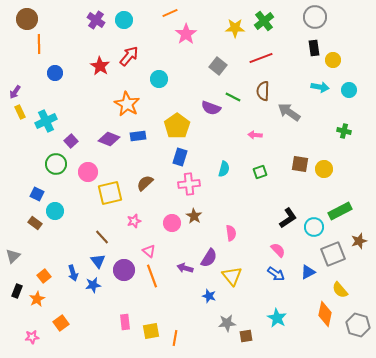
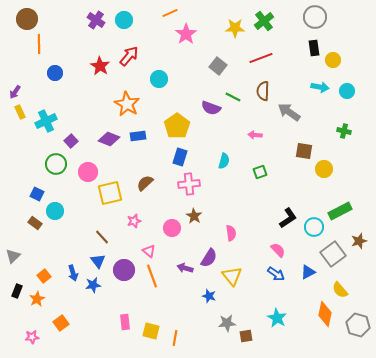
cyan circle at (349, 90): moved 2 px left, 1 px down
brown square at (300, 164): moved 4 px right, 13 px up
cyan semicircle at (224, 169): moved 8 px up
pink circle at (172, 223): moved 5 px down
gray square at (333, 254): rotated 15 degrees counterclockwise
yellow square at (151, 331): rotated 24 degrees clockwise
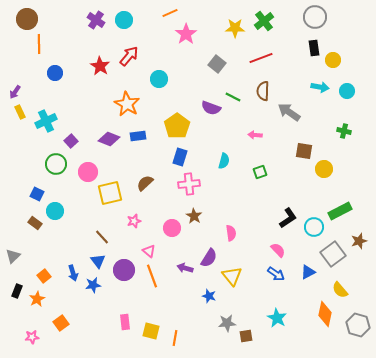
gray square at (218, 66): moved 1 px left, 2 px up
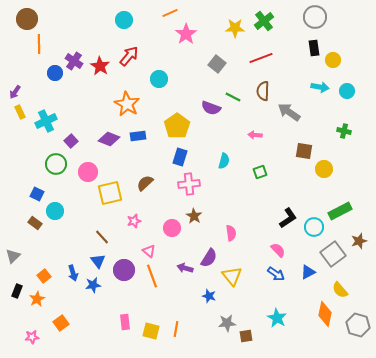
purple cross at (96, 20): moved 22 px left, 41 px down
orange line at (175, 338): moved 1 px right, 9 px up
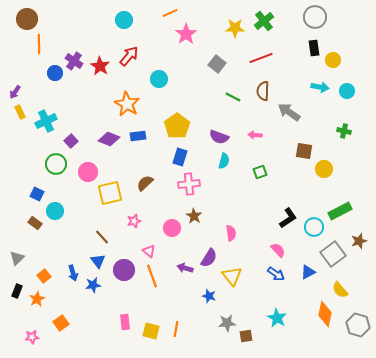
purple semicircle at (211, 108): moved 8 px right, 29 px down
gray triangle at (13, 256): moved 4 px right, 2 px down
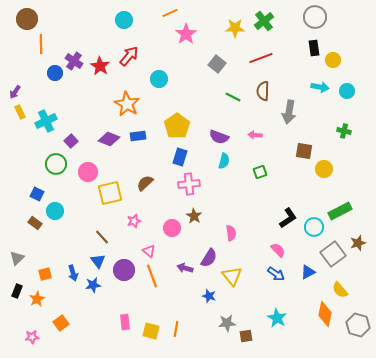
orange line at (39, 44): moved 2 px right
gray arrow at (289, 112): rotated 115 degrees counterclockwise
brown star at (359, 241): moved 1 px left, 2 px down
orange square at (44, 276): moved 1 px right, 2 px up; rotated 24 degrees clockwise
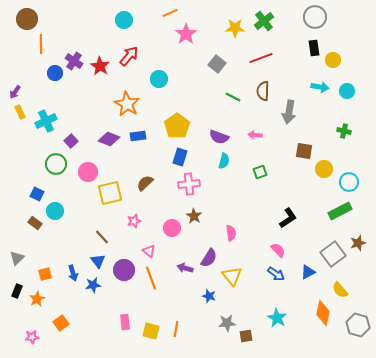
cyan circle at (314, 227): moved 35 px right, 45 px up
orange line at (152, 276): moved 1 px left, 2 px down
orange diamond at (325, 314): moved 2 px left, 1 px up
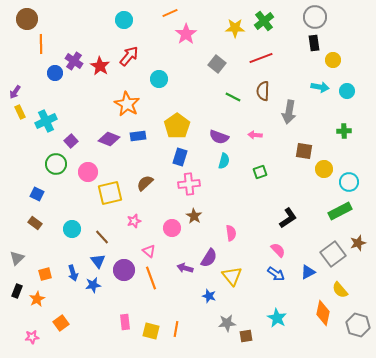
black rectangle at (314, 48): moved 5 px up
green cross at (344, 131): rotated 16 degrees counterclockwise
cyan circle at (55, 211): moved 17 px right, 18 px down
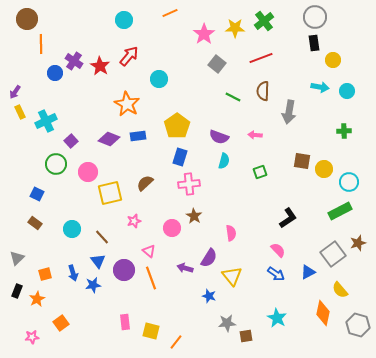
pink star at (186, 34): moved 18 px right
brown square at (304, 151): moved 2 px left, 10 px down
orange line at (176, 329): moved 13 px down; rotated 28 degrees clockwise
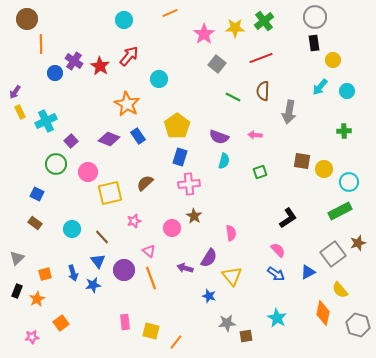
cyan arrow at (320, 87): rotated 120 degrees clockwise
blue rectangle at (138, 136): rotated 63 degrees clockwise
